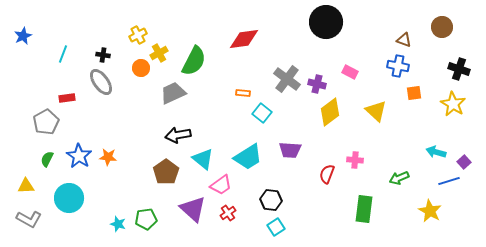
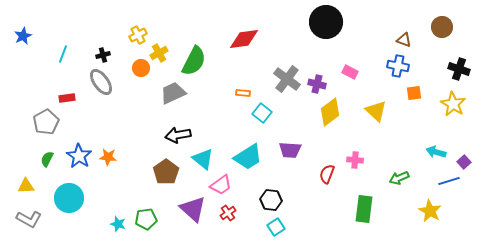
black cross at (103, 55): rotated 24 degrees counterclockwise
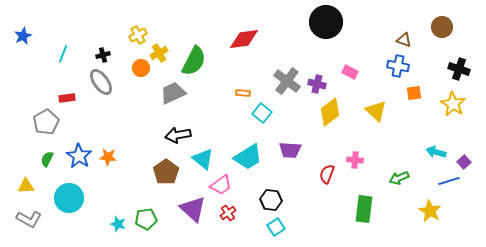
gray cross at (287, 79): moved 2 px down
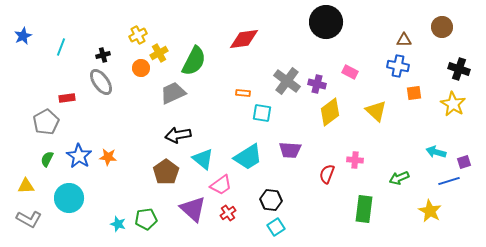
brown triangle at (404, 40): rotated 21 degrees counterclockwise
cyan line at (63, 54): moved 2 px left, 7 px up
cyan square at (262, 113): rotated 30 degrees counterclockwise
purple square at (464, 162): rotated 24 degrees clockwise
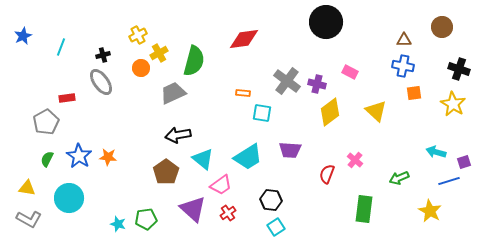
green semicircle at (194, 61): rotated 12 degrees counterclockwise
blue cross at (398, 66): moved 5 px right
pink cross at (355, 160): rotated 35 degrees clockwise
yellow triangle at (26, 186): moved 1 px right, 2 px down; rotated 12 degrees clockwise
